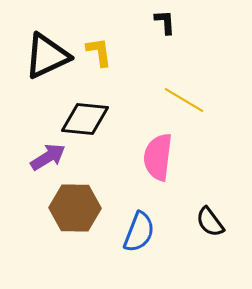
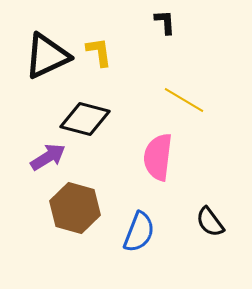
black diamond: rotated 9 degrees clockwise
brown hexagon: rotated 15 degrees clockwise
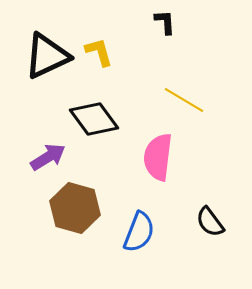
yellow L-shape: rotated 8 degrees counterclockwise
black diamond: moved 9 px right; rotated 39 degrees clockwise
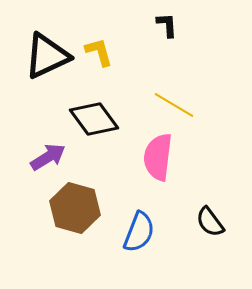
black L-shape: moved 2 px right, 3 px down
yellow line: moved 10 px left, 5 px down
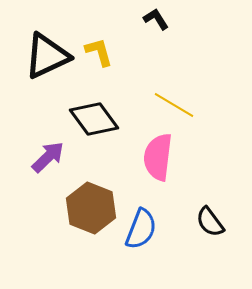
black L-shape: moved 11 px left, 6 px up; rotated 28 degrees counterclockwise
purple arrow: rotated 12 degrees counterclockwise
brown hexagon: moved 16 px right; rotated 6 degrees clockwise
blue semicircle: moved 2 px right, 3 px up
